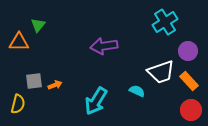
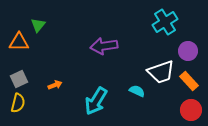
gray square: moved 15 px left, 2 px up; rotated 18 degrees counterclockwise
yellow semicircle: moved 1 px up
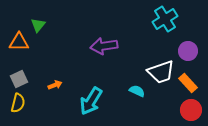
cyan cross: moved 3 px up
orange rectangle: moved 1 px left, 2 px down
cyan arrow: moved 5 px left
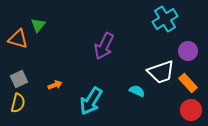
orange triangle: moved 1 px left, 3 px up; rotated 15 degrees clockwise
purple arrow: rotated 56 degrees counterclockwise
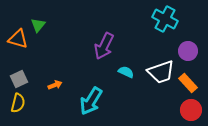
cyan cross: rotated 30 degrees counterclockwise
cyan semicircle: moved 11 px left, 19 px up
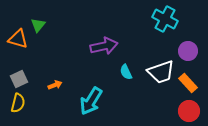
purple arrow: rotated 128 degrees counterclockwise
cyan semicircle: rotated 140 degrees counterclockwise
red circle: moved 2 px left, 1 px down
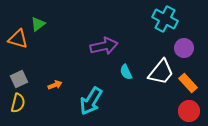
green triangle: moved 1 px up; rotated 14 degrees clockwise
purple circle: moved 4 px left, 3 px up
white trapezoid: rotated 32 degrees counterclockwise
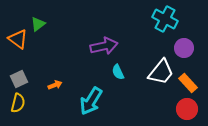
orange triangle: rotated 20 degrees clockwise
cyan semicircle: moved 8 px left
red circle: moved 2 px left, 2 px up
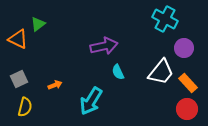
orange triangle: rotated 10 degrees counterclockwise
yellow semicircle: moved 7 px right, 4 px down
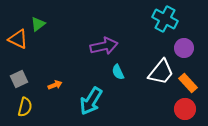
red circle: moved 2 px left
